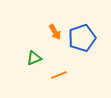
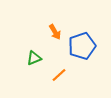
blue pentagon: moved 8 px down
orange line: rotated 21 degrees counterclockwise
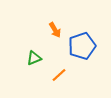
orange arrow: moved 2 px up
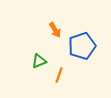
green triangle: moved 5 px right, 3 px down
orange line: rotated 28 degrees counterclockwise
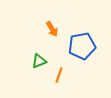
orange arrow: moved 3 px left, 1 px up
blue pentagon: rotated 8 degrees clockwise
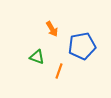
green triangle: moved 2 px left, 4 px up; rotated 42 degrees clockwise
orange line: moved 4 px up
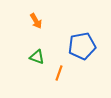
orange arrow: moved 16 px left, 8 px up
orange line: moved 2 px down
